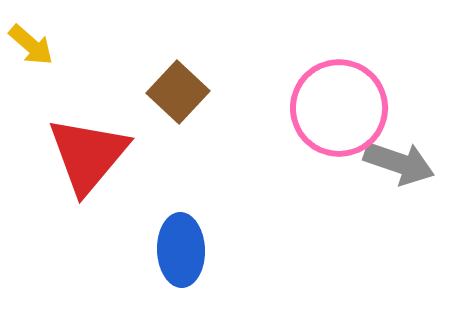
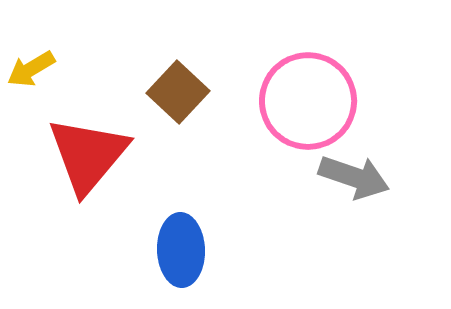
yellow arrow: moved 24 px down; rotated 108 degrees clockwise
pink circle: moved 31 px left, 7 px up
gray arrow: moved 45 px left, 14 px down
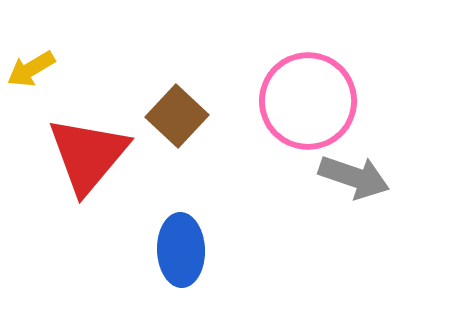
brown square: moved 1 px left, 24 px down
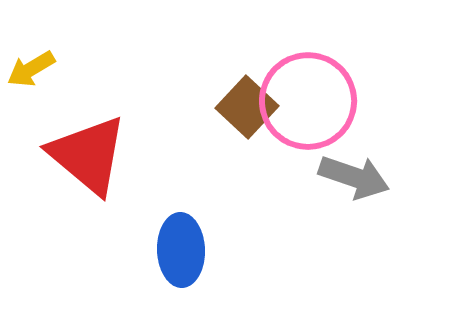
brown square: moved 70 px right, 9 px up
red triangle: rotated 30 degrees counterclockwise
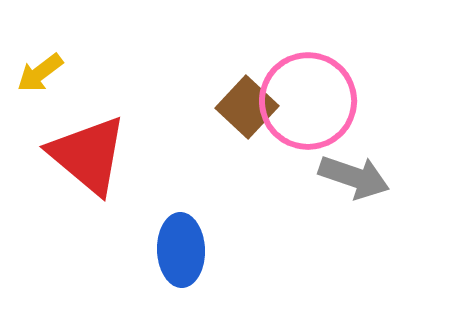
yellow arrow: moved 9 px right, 4 px down; rotated 6 degrees counterclockwise
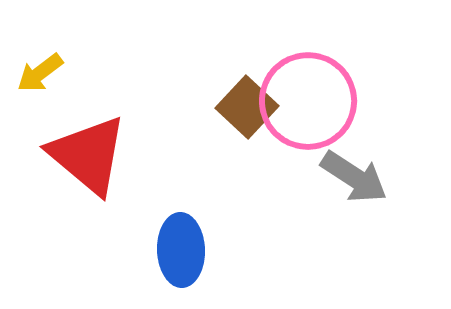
gray arrow: rotated 14 degrees clockwise
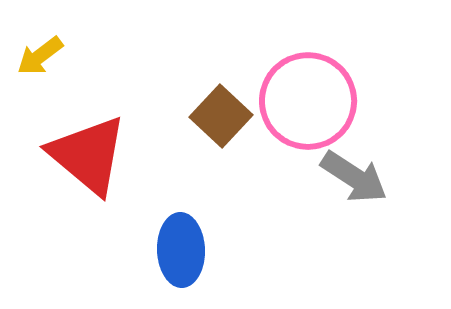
yellow arrow: moved 17 px up
brown square: moved 26 px left, 9 px down
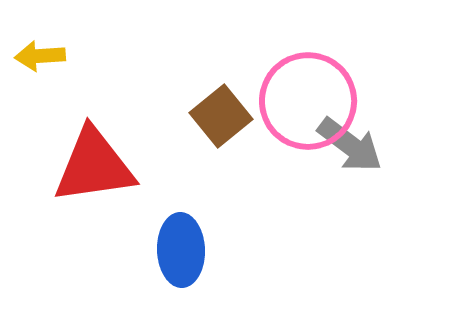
yellow arrow: rotated 33 degrees clockwise
brown square: rotated 8 degrees clockwise
red triangle: moved 6 px right, 11 px down; rotated 48 degrees counterclockwise
gray arrow: moved 4 px left, 32 px up; rotated 4 degrees clockwise
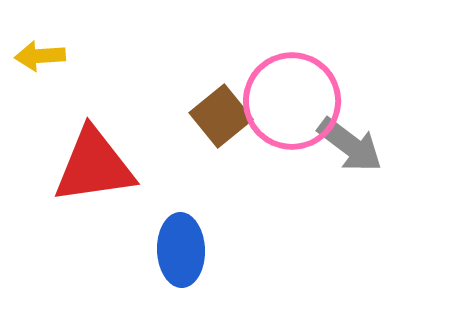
pink circle: moved 16 px left
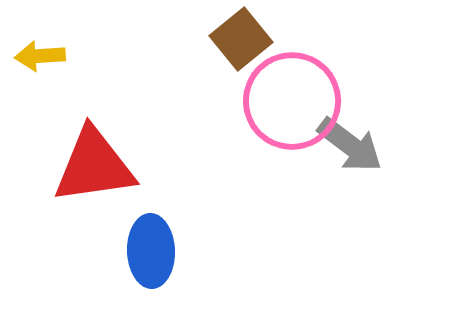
brown square: moved 20 px right, 77 px up
blue ellipse: moved 30 px left, 1 px down
